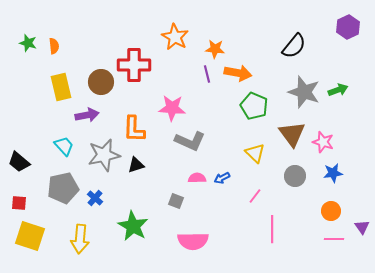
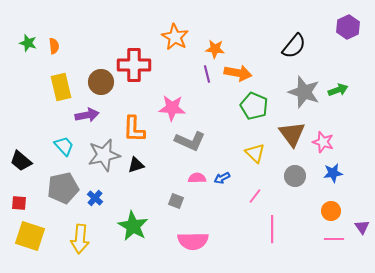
black trapezoid at (19, 162): moved 2 px right, 1 px up
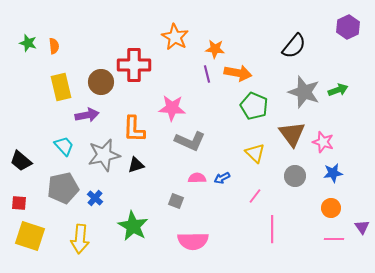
orange circle at (331, 211): moved 3 px up
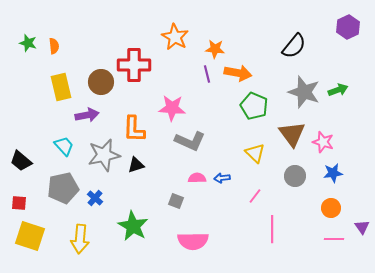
blue arrow at (222, 178): rotated 21 degrees clockwise
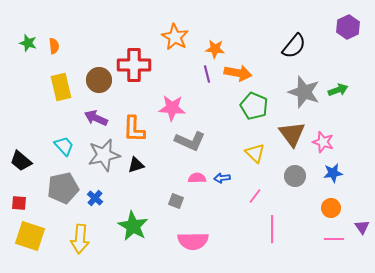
brown circle at (101, 82): moved 2 px left, 2 px up
purple arrow at (87, 115): moved 9 px right, 3 px down; rotated 145 degrees counterclockwise
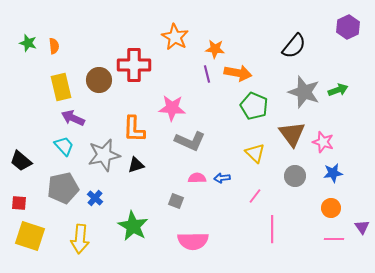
purple arrow at (96, 118): moved 23 px left
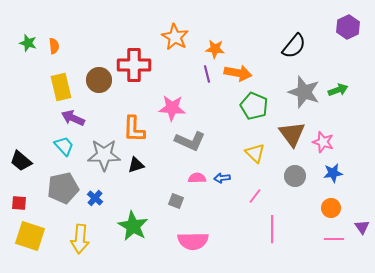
gray star at (104, 155): rotated 12 degrees clockwise
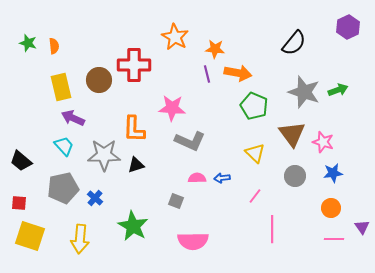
black semicircle at (294, 46): moved 3 px up
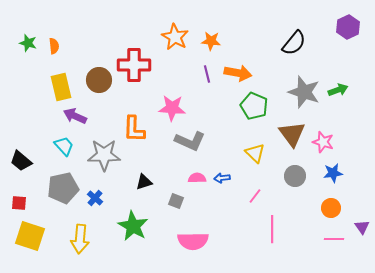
orange star at (215, 49): moved 4 px left, 8 px up
purple arrow at (73, 118): moved 2 px right, 2 px up
black triangle at (136, 165): moved 8 px right, 17 px down
